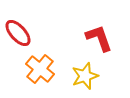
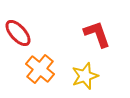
red L-shape: moved 2 px left, 4 px up
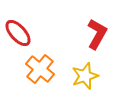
red L-shape: rotated 48 degrees clockwise
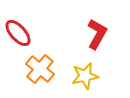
yellow star: rotated 8 degrees clockwise
